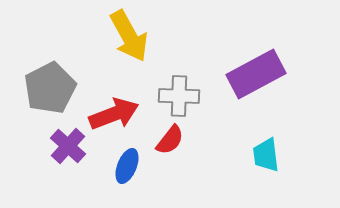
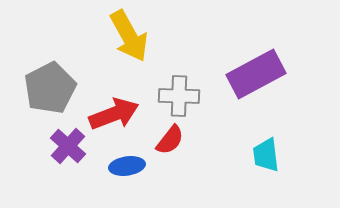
blue ellipse: rotated 60 degrees clockwise
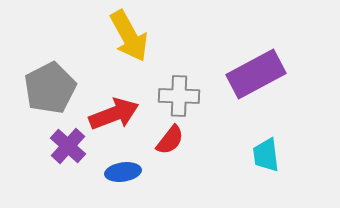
blue ellipse: moved 4 px left, 6 px down
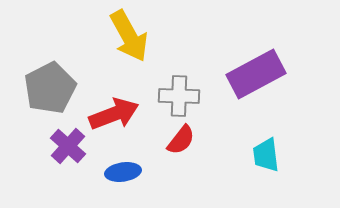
red semicircle: moved 11 px right
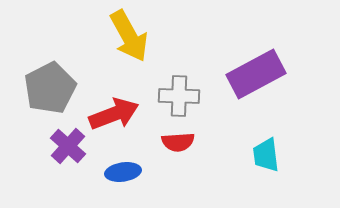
red semicircle: moved 3 px left, 2 px down; rotated 48 degrees clockwise
